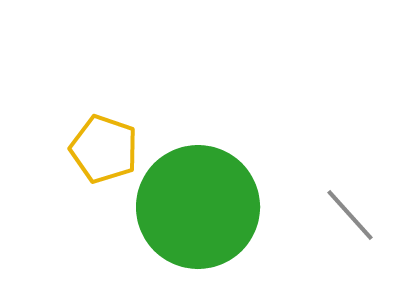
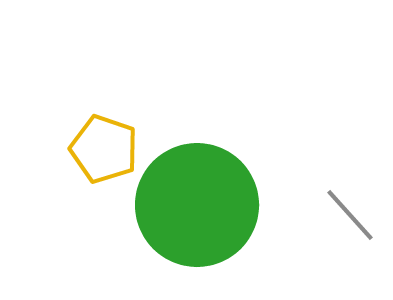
green circle: moved 1 px left, 2 px up
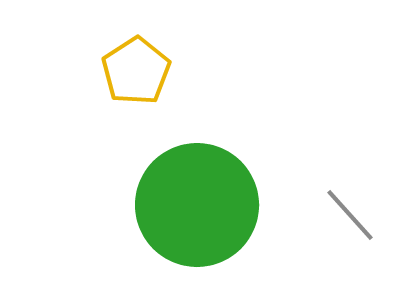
yellow pentagon: moved 32 px right, 78 px up; rotated 20 degrees clockwise
